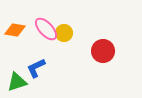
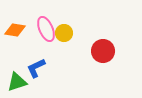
pink ellipse: rotated 20 degrees clockwise
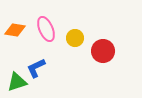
yellow circle: moved 11 px right, 5 px down
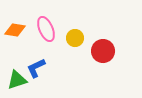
green triangle: moved 2 px up
